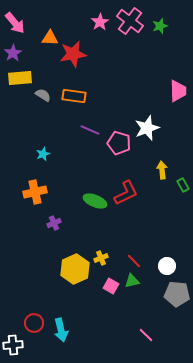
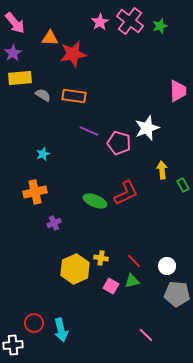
purple line: moved 1 px left, 1 px down
yellow cross: rotated 32 degrees clockwise
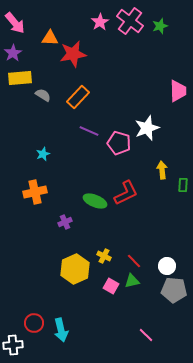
orange rectangle: moved 4 px right, 1 px down; rotated 55 degrees counterclockwise
green rectangle: rotated 32 degrees clockwise
purple cross: moved 11 px right, 1 px up
yellow cross: moved 3 px right, 2 px up; rotated 16 degrees clockwise
gray pentagon: moved 3 px left, 4 px up
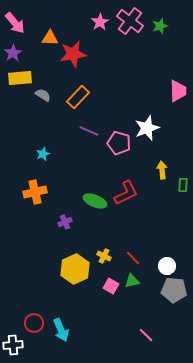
red line: moved 1 px left, 3 px up
cyan arrow: rotated 10 degrees counterclockwise
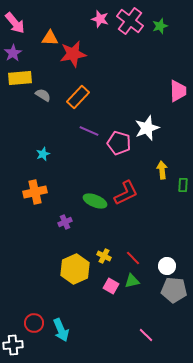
pink star: moved 3 px up; rotated 24 degrees counterclockwise
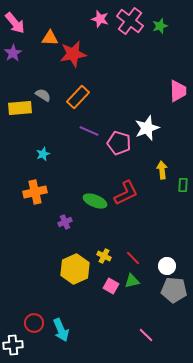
yellow rectangle: moved 30 px down
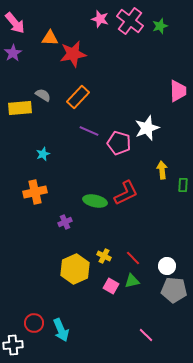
green ellipse: rotated 10 degrees counterclockwise
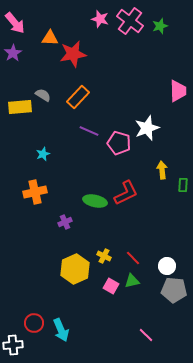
yellow rectangle: moved 1 px up
